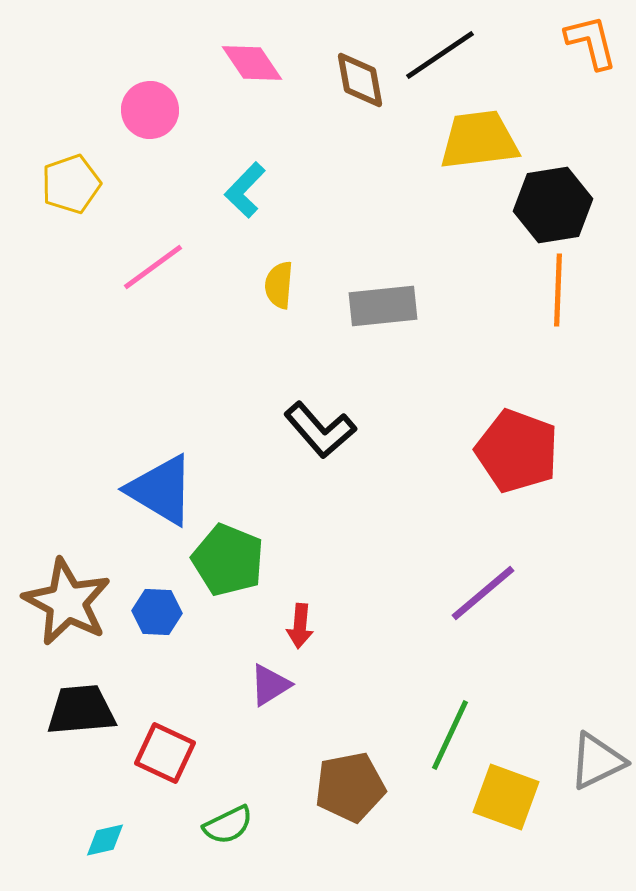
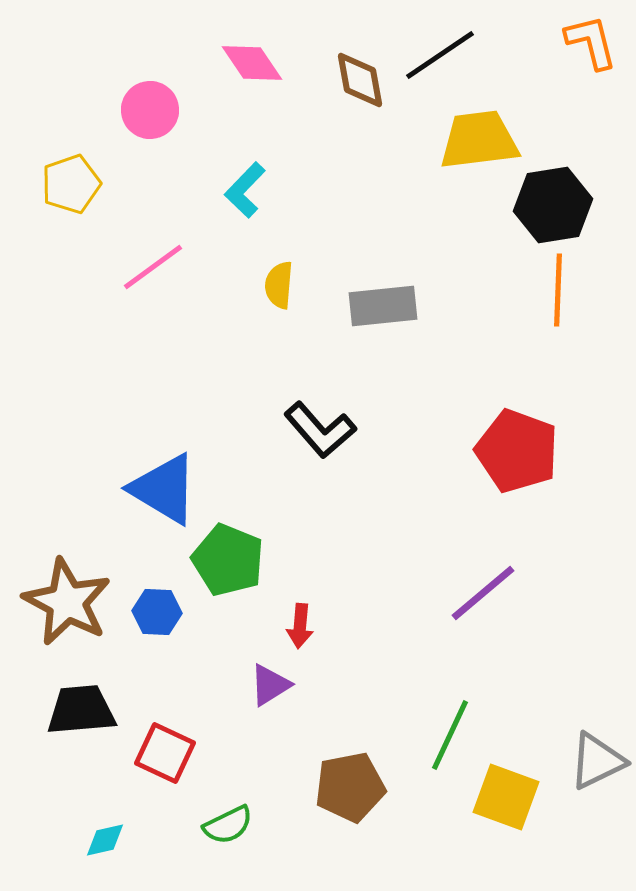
blue triangle: moved 3 px right, 1 px up
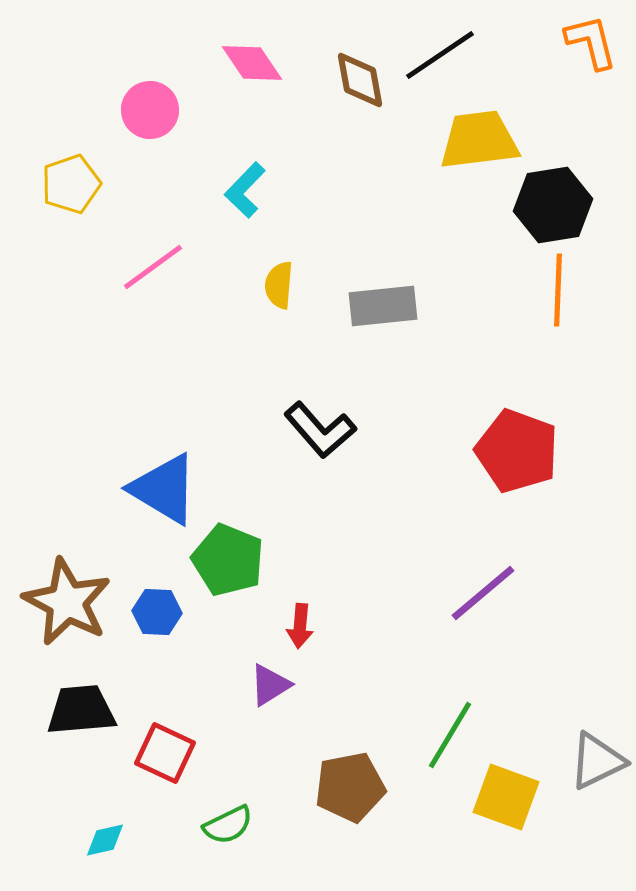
green line: rotated 6 degrees clockwise
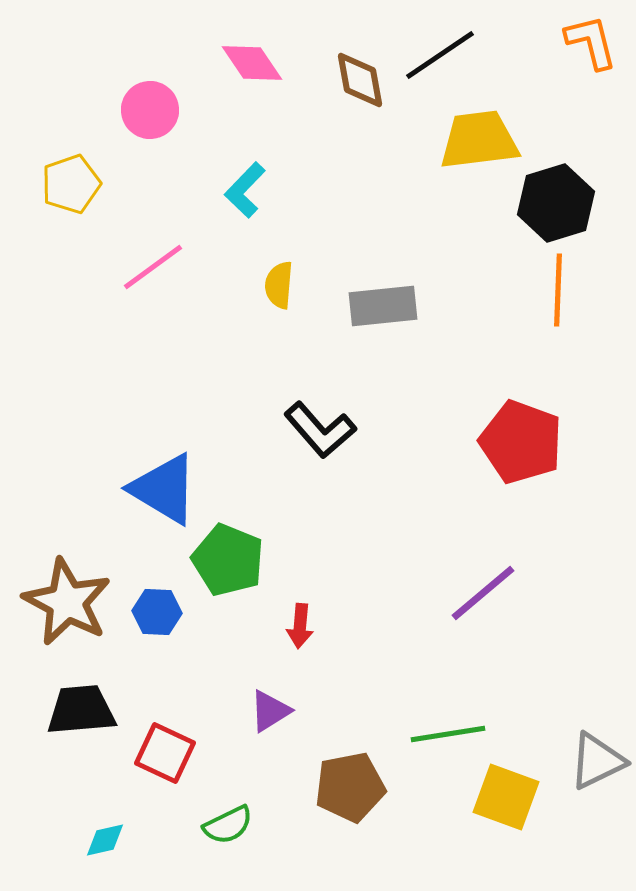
black hexagon: moved 3 px right, 2 px up; rotated 8 degrees counterclockwise
red pentagon: moved 4 px right, 9 px up
purple triangle: moved 26 px down
green line: moved 2 px left, 1 px up; rotated 50 degrees clockwise
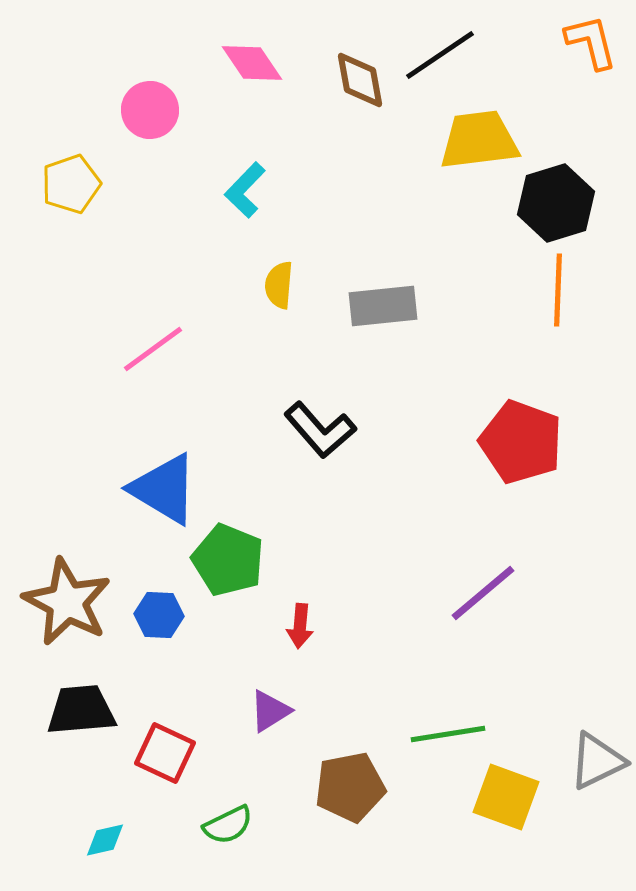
pink line: moved 82 px down
blue hexagon: moved 2 px right, 3 px down
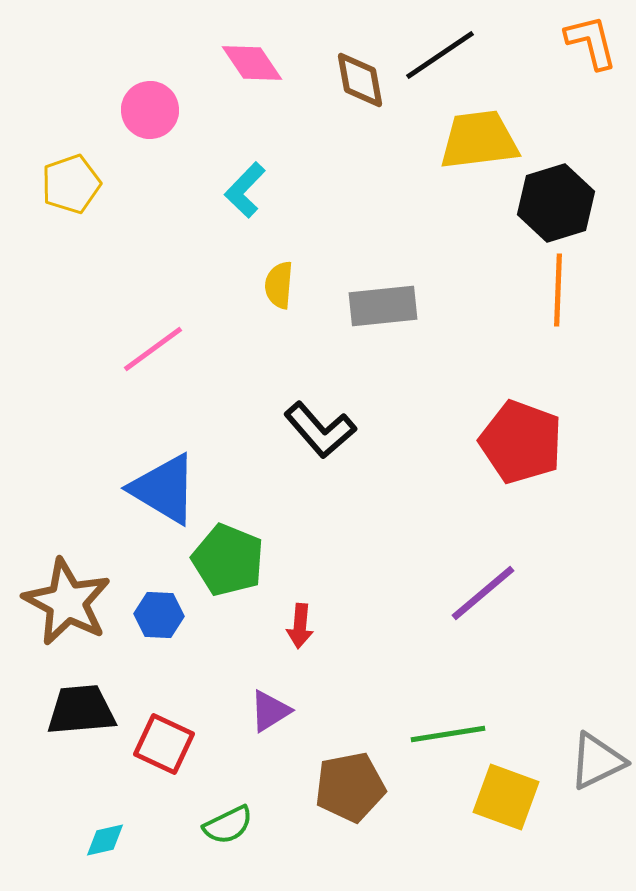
red square: moved 1 px left, 9 px up
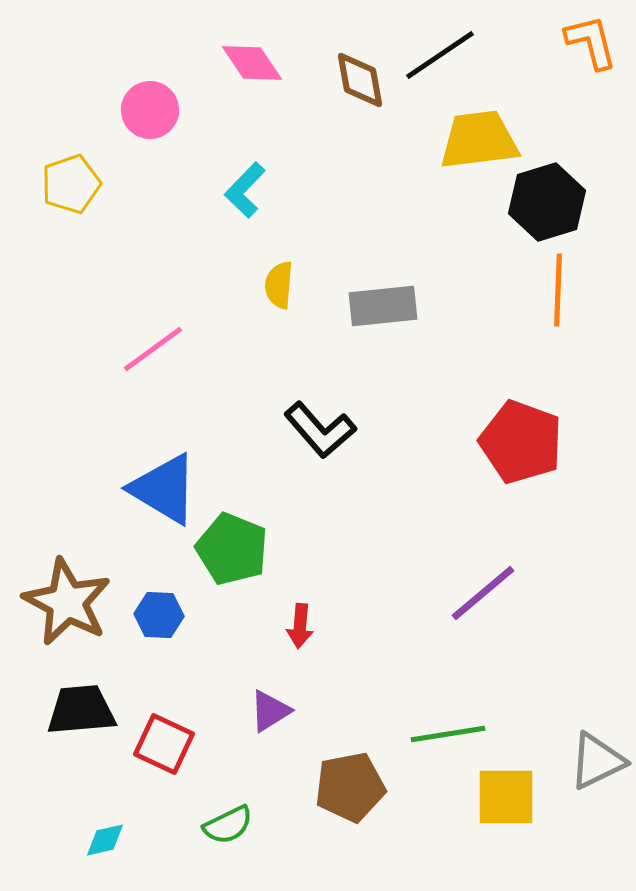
black hexagon: moved 9 px left, 1 px up
green pentagon: moved 4 px right, 11 px up
yellow square: rotated 20 degrees counterclockwise
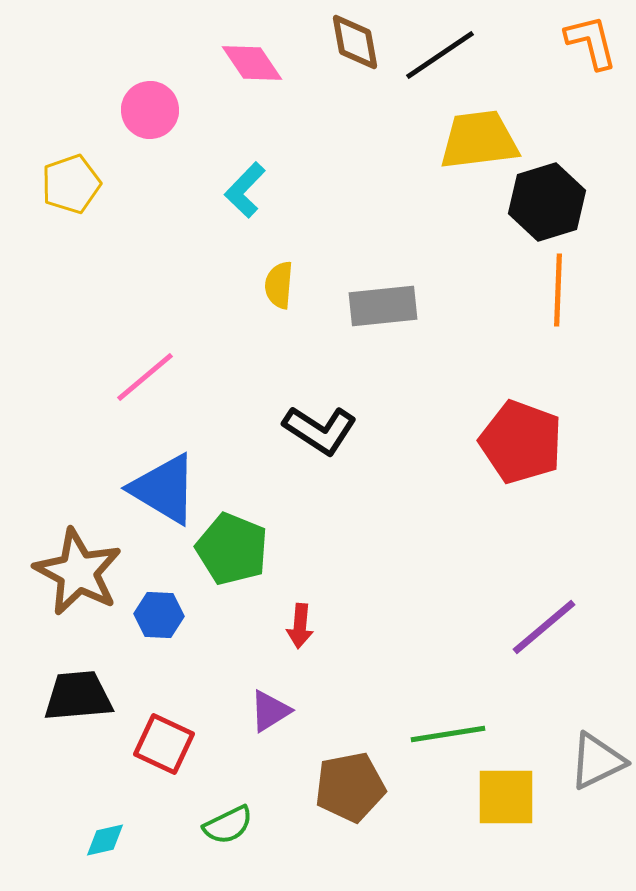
brown diamond: moved 5 px left, 38 px up
pink line: moved 8 px left, 28 px down; rotated 4 degrees counterclockwise
black L-shape: rotated 16 degrees counterclockwise
purple line: moved 61 px right, 34 px down
brown star: moved 11 px right, 30 px up
black trapezoid: moved 3 px left, 14 px up
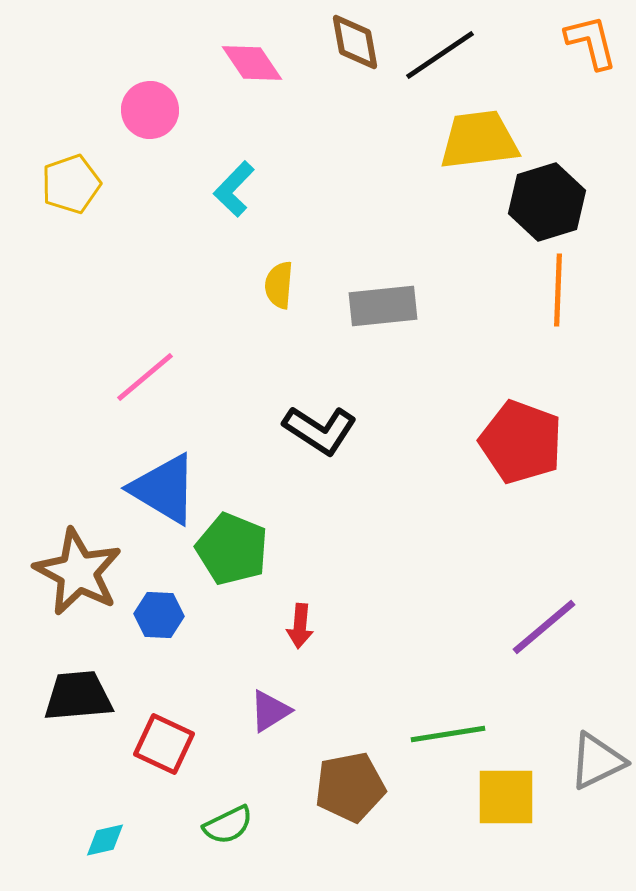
cyan L-shape: moved 11 px left, 1 px up
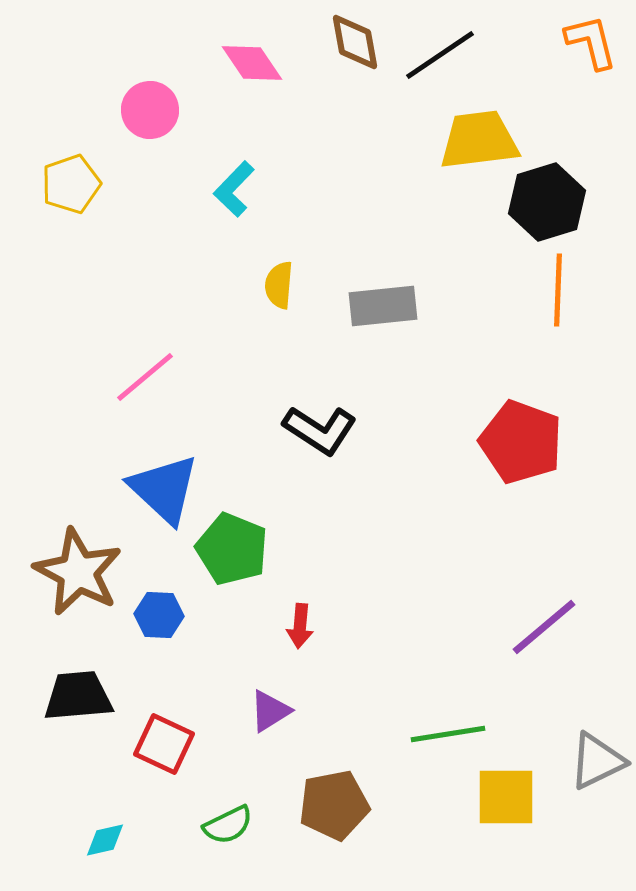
blue triangle: rotated 12 degrees clockwise
brown pentagon: moved 16 px left, 18 px down
